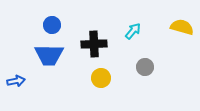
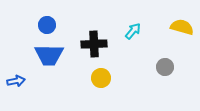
blue circle: moved 5 px left
gray circle: moved 20 px right
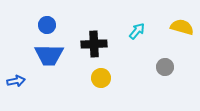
cyan arrow: moved 4 px right
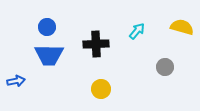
blue circle: moved 2 px down
black cross: moved 2 px right
yellow circle: moved 11 px down
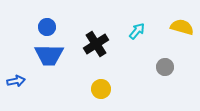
black cross: rotated 30 degrees counterclockwise
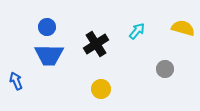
yellow semicircle: moved 1 px right, 1 px down
gray circle: moved 2 px down
blue arrow: rotated 102 degrees counterclockwise
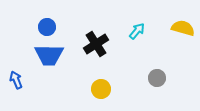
gray circle: moved 8 px left, 9 px down
blue arrow: moved 1 px up
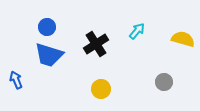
yellow semicircle: moved 11 px down
blue trapezoid: rotated 16 degrees clockwise
gray circle: moved 7 px right, 4 px down
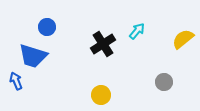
yellow semicircle: rotated 55 degrees counterclockwise
black cross: moved 7 px right
blue trapezoid: moved 16 px left, 1 px down
blue arrow: moved 1 px down
yellow circle: moved 6 px down
